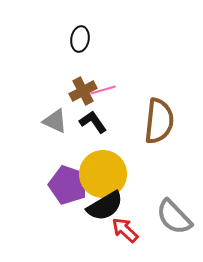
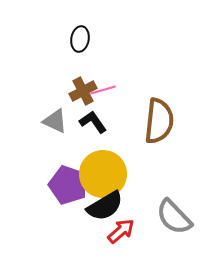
red arrow: moved 4 px left, 1 px down; rotated 96 degrees clockwise
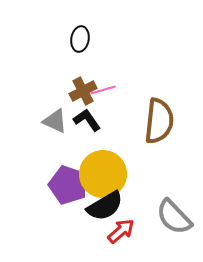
black L-shape: moved 6 px left, 2 px up
